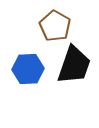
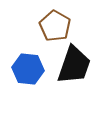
blue hexagon: rotated 8 degrees clockwise
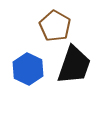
blue hexagon: rotated 20 degrees clockwise
